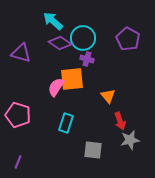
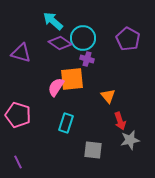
purple line: rotated 48 degrees counterclockwise
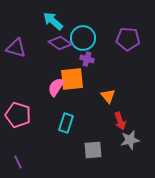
purple pentagon: rotated 25 degrees counterclockwise
purple triangle: moved 5 px left, 5 px up
gray square: rotated 12 degrees counterclockwise
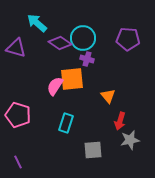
cyan arrow: moved 16 px left, 2 px down
pink semicircle: moved 1 px left, 1 px up
red arrow: rotated 36 degrees clockwise
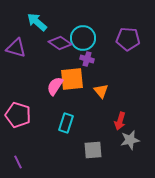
cyan arrow: moved 1 px up
orange triangle: moved 7 px left, 5 px up
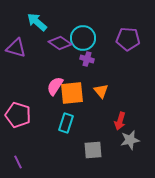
orange square: moved 14 px down
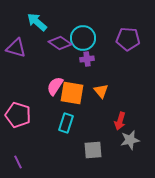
purple cross: rotated 24 degrees counterclockwise
orange square: rotated 15 degrees clockwise
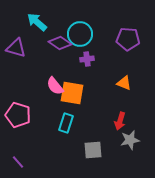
cyan circle: moved 3 px left, 4 px up
pink semicircle: rotated 72 degrees counterclockwise
orange triangle: moved 23 px right, 8 px up; rotated 28 degrees counterclockwise
purple line: rotated 16 degrees counterclockwise
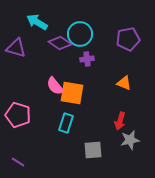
cyan arrow: rotated 10 degrees counterclockwise
purple pentagon: rotated 15 degrees counterclockwise
purple line: rotated 16 degrees counterclockwise
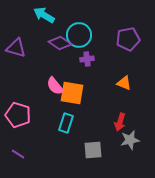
cyan arrow: moved 7 px right, 7 px up
cyan circle: moved 1 px left, 1 px down
red arrow: moved 1 px down
purple line: moved 8 px up
